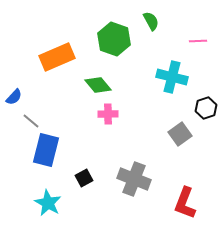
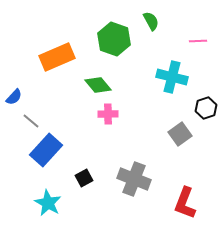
blue rectangle: rotated 28 degrees clockwise
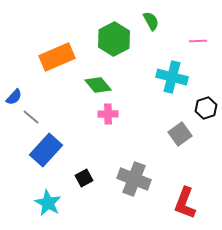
green hexagon: rotated 12 degrees clockwise
gray line: moved 4 px up
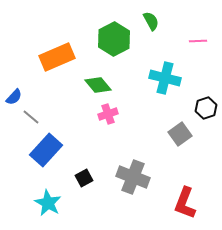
cyan cross: moved 7 px left, 1 px down
pink cross: rotated 18 degrees counterclockwise
gray cross: moved 1 px left, 2 px up
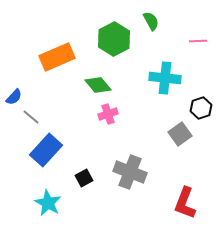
cyan cross: rotated 8 degrees counterclockwise
black hexagon: moved 5 px left
gray cross: moved 3 px left, 5 px up
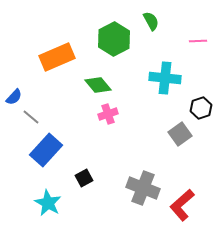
gray cross: moved 13 px right, 16 px down
red L-shape: moved 3 px left, 2 px down; rotated 28 degrees clockwise
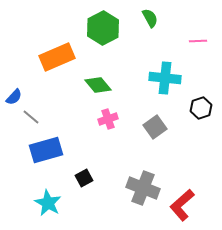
green semicircle: moved 1 px left, 3 px up
green hexagon: moved 11 px left, 11 px up
pink cross: moved 5 px down
gray square: moved 25 px left, 7 px up
blue rectangle: rotated 32 degrees clockwise
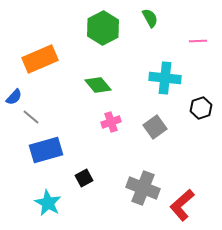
orange rectangle: moved 17 px left, 2 px down
pink cross: moved 3 px right, 3 px down
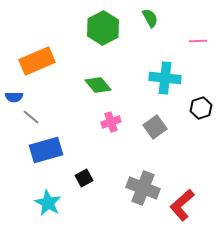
orange rectangle: moved 3 px left, 2 px down
blue semicircle: rotated 48 degrees clockwise
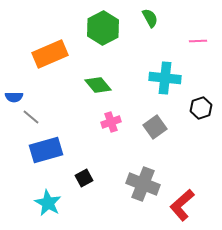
orange rectangle: moved 13 px right, 7 px up
gray cross: moved 4 px up
